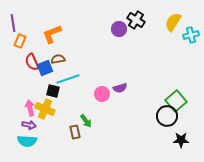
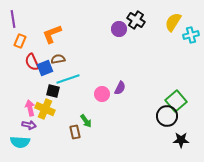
purple line: moved 4 px up
purple semicircle: rotated 48 degrees counterclockwise
cyan semicircle: moved 7 px left, 1 px down
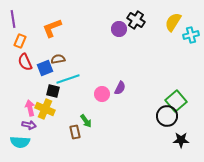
orange L-shape: moved 6 px up
red semicircle: moved 7 px left
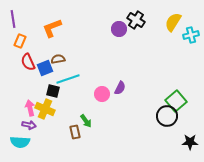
red semicircle: moved 3 px right
black star: moved 9 px right, 2 px down
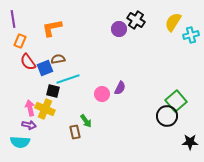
orange L-shape: rotated 10 degrees clockwise
red semicircle: rotated 12 degrees counterclockwise
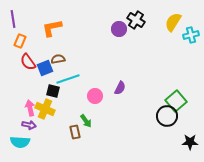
pink circle: moved 7 px left, 2 px down
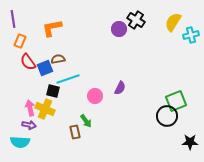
green square: rotated 20 degrees clockwise
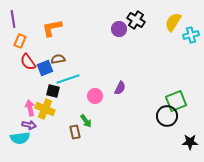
cyan semicircle: moved 4 px up; rotated 12 degrees counterclockwise
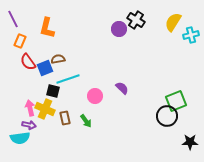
purple line: rotated 18 degrees counterclockwise
orange L-shape: moved 5 px left; rotated 65 degrees counterclockwise
purple semicircle: moved 2 px right; rotated 72 degrees counterclockwise
brown rectangle: moved 10 px left, 14 px up
